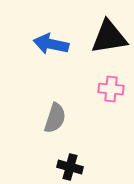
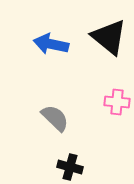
black triangle: rotated 48 degrees clockwise
pink cross: moved 6 px right, 13 px down
gray semicircle: rotated 64 degrees counterclockwise
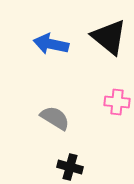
gray semicircle: rotated 12 degrees counterclockwise
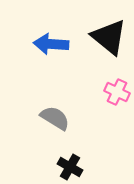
blue arrow: rotated 8 degrees counterclockwise
pink cross: moved 10 px up; rotated 20 degrees clockwise
black cross: rotated 15 degrees clockwise
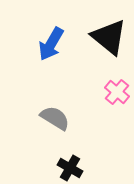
blue arrow: rotated 64 degrees counterclockwise
pink cross: rotated 15 degrees clockwise
black cross: moved 1 px down
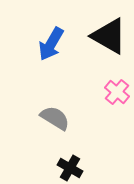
black triangle: moved 1 px up; rotated 9 degrees counterclockwise
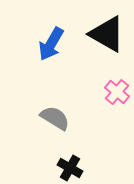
black triangle: moved 2 px left, 2 px up
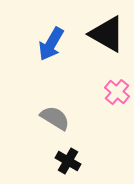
black cross: moved 2 px left, 7 px up
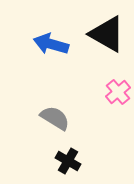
blue arrow: rotated 76 degrees clockwise
pink cross: moved 1 px right; rotated 10 degrees clockwise
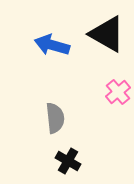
blue arrow: moved 1 px right, 1 px down
gray semicircle: rotated 52 degrees clockwise
